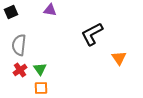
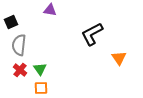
black square: moved 10 px down
red cross: rotated 16 degrees counterclockwise
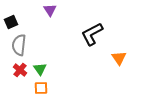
purple triangle: rotated 48 degrees clockwise
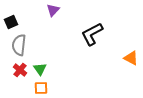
purple triangle: moved 3 px right; rotated 16 degrees clockwise
orange triangle: moved 12 px right; rotated 28 degrees counterclockwise
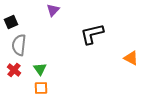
black L-shape: rotated 15 degrees clockwise
red cross: moved 6 px left
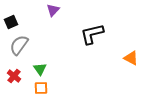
gray semicircle: rotated 30 degrees clockwise
red cross: moved 6 px down
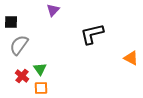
black square: rotated 24 degrees clockwise
red cross: moved 8 px right
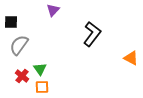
black L-shape: rotated 140 degrees clockwise
orange square: moved 1 px right, 1 px up
